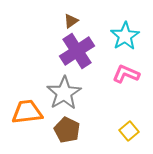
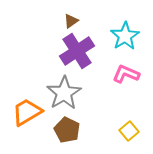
orange trapezoid: rotated 24 degrees counterclockwise
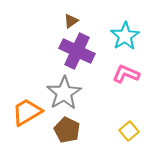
purple cross: rotated 32 degrees counterclockwise
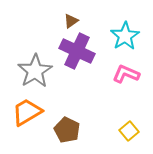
gray star: moved 29 px left, 22 px up
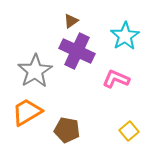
pink L-shape: moved 10 px left, 5 px down
brown pentagon: rotated 15 degrees counterclockwise
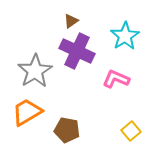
yellow square: moved 2 px right
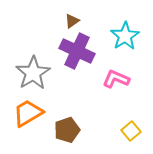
brown triangle: moved 1 px right
gray star: moved 2 px left, 2 px down
orange trapezoid: moved 1 px right, 1 px down
brown pentagon: rotated 30 degrees counterclockwise
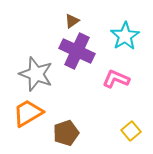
gray star: moved 3 px right, 1 px down; rotated 20 degrees counterclockwise
brown pentagon: moved 1 px left, 3 px down
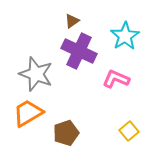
purple cross: moved 2 px right
yellow square: moved 2 px left
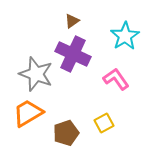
purple cross: moved 6 px left, 3 px down
pink L-shape: rotated 32 degrees clockwise
yellow square: moved 25 px left, 8 px up; rotated 12 degrees clockwise
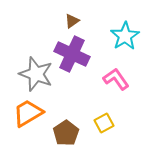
purple cross: moved 1 px left
brown pentagon: rotated 15 degrees counterclockwise
